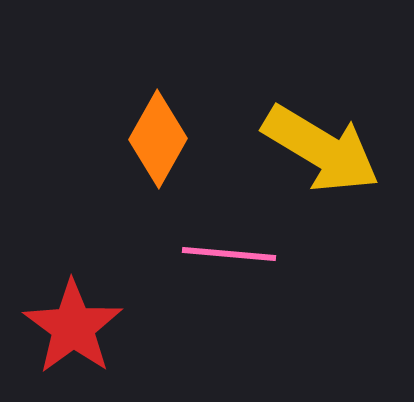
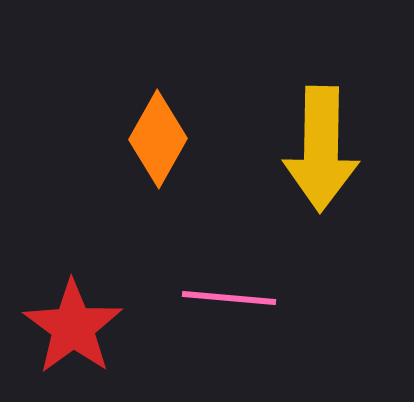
yellow arrow: rotated 60 degrees clockwise
pink line: moved 44 px down
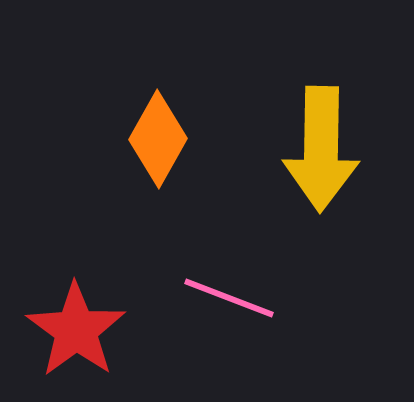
pink line: rotated 16 degrees clockwise
red star: moved 3 px right, 3 px down
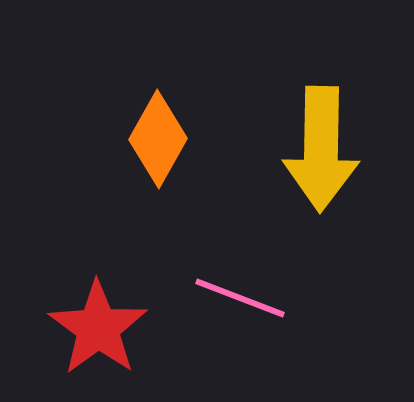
pink line: moved 11 px right
red star: moved 22 px right, 2 px up
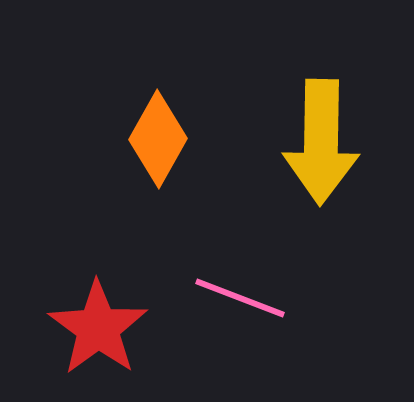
yellow arrow: moved 7 px up
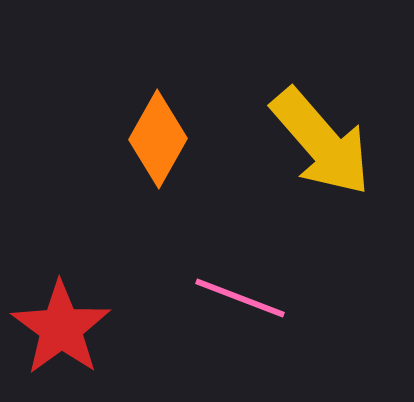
yellow arrow: rotated 42 degrees counterclockwise
red star: moved 37 px left
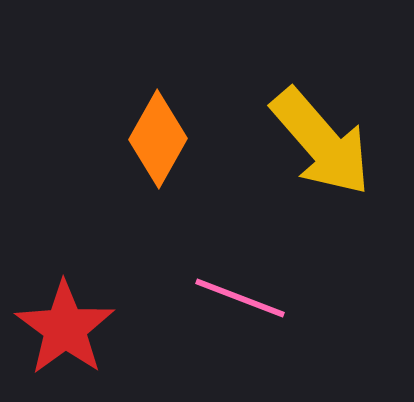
red star: moved 4 px right
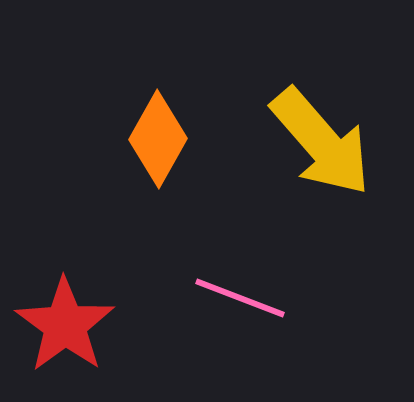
red star: moved 3 px up
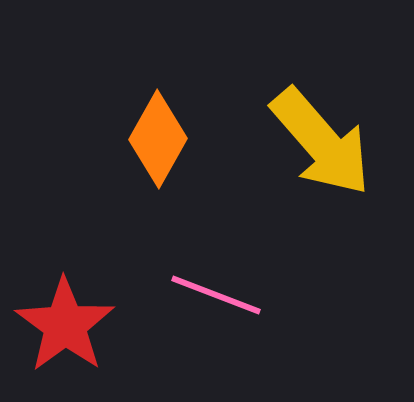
pink line: moved 24 px left, 3 px up
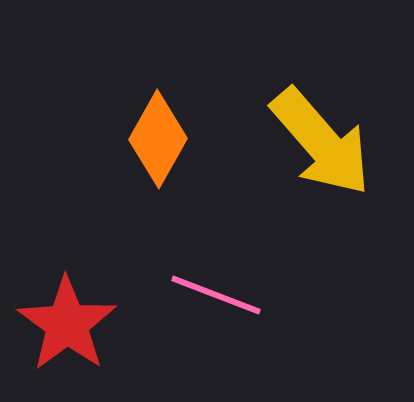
red star: moved 2 px right, 1 px up
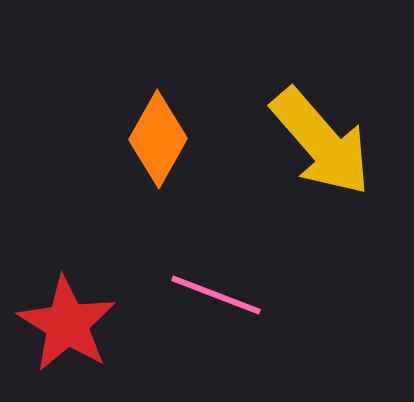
red star: rotated 4 degrees counterclockwise
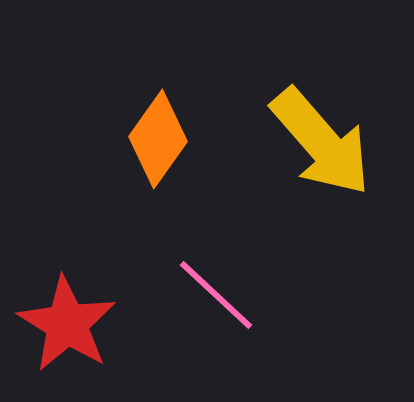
orange diamond: rotated 6 degrees clockwise
pink line: rotated 22 degrees clockwise
